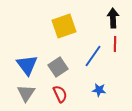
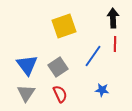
blue star: moved 3 px right
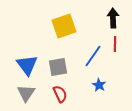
gray square: rotated 24 degrees clockwise
blue star: moved 3 px left, 5 px up; rotated 24 degrees clockwise
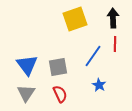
yellow square: moved 11 px right, 7 px up
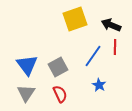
black arrow: moved 2 px left, 7 px down; rotated 66 degrees counterclockwise
red line: moved 3 px down
gray square: rotated 18 degrees counterclockwise
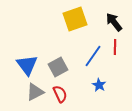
black arrow: moved 3 px right, 3 px up; rotated 30 degrees clockwise
gray triangle: moved 9 px right, 1 px up; rotated 30 degrees clockwise
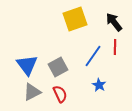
gray triangle: moved 3 px left
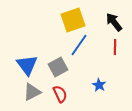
yellow square: moved 2 px left, 1 px down
blue line: moved 14 px left, 11 px up
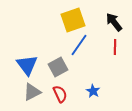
blue star: moved 6 px left, 6 px down
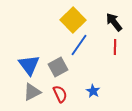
yellow square: rotated 25 degrees counterclockwise
blue triangle: moved 2 px right
